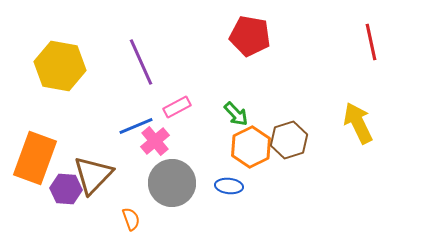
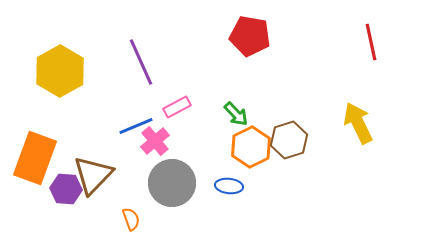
yellow hexagon: moved 5 px down; rotated 21 degrees clockwise
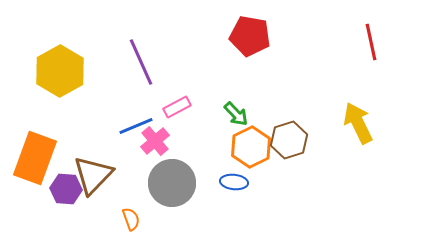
blue ellipse: moved 5 px right, 4 px up
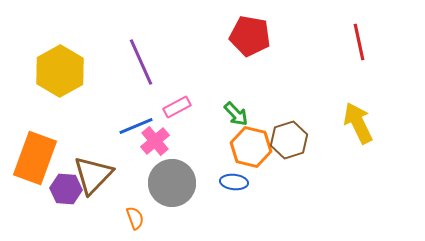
red line: moved 12 px left
orange hexagon: rotated 21 degrees counterclockwise
orange semicircle: moved 4 px right, 1 px up
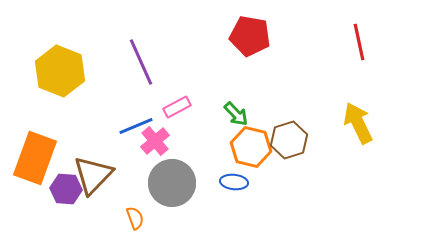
yellow hexagon: rotated 9 degrees counterclockwise
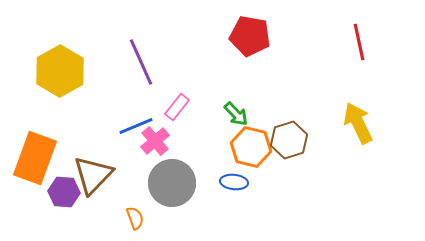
yellow hexagon: rotated 9 degrees clockwise
pink rectangle: rotated 24 degrees counterclockwise
purple hexagon: moved 2 px left, 3 px down
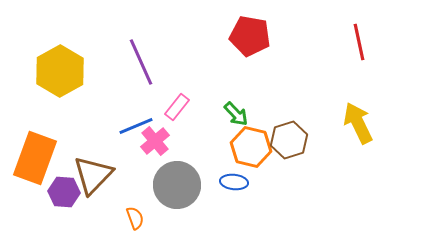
gray circle: moved 5 px right, 2 px down
